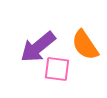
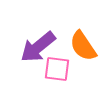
orange semicircle: moved 2 px left, 1 px down
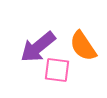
pink square: moved 1 px down
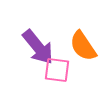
purple arrow: rotated 90 degrees counterclockwise
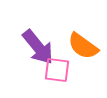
orange semicircle: rotated 20 degrees counterclockwise
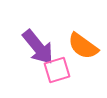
pink square: rotated 24 degrees counterclockwise
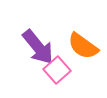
pink square: rotated 24 degrees counterclockwise
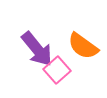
purple arrow: moved 1 px left, 2 px down
